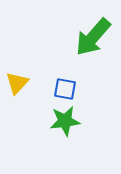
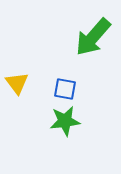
yellow triangle: rotated 20 degrees counterclockwise
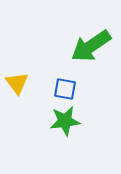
green arrow: moved 2 px left, 9 px down; rotated 15 degrees clockwise
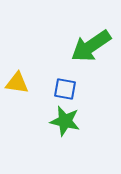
yellow triangle: rotated 45 degrees counterclockwise
green star: rotated 20 degrees clockwise
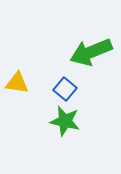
green arrow: moved 6 px down; rotated 12 degrees clockwise
blue square: rotated 30 degrees clockwise
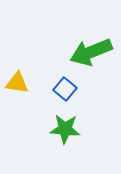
green star: moved 8 px down; rotated 8 degrees counterclockwise
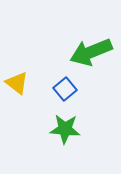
yellow triangle: rotated 30 degrees clockwise
blue square: rotated 10 degrees clockwise
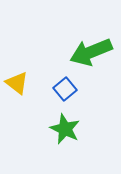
green star: rotated 20 degrees clockwise
